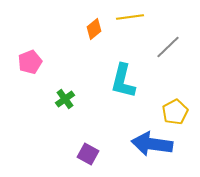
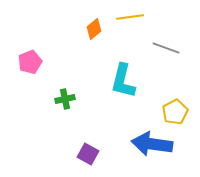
gray line: moved 2 px left, 1 px down; rotated 64 degrees clockwise
green cross: rotated 24 degrees clockwise
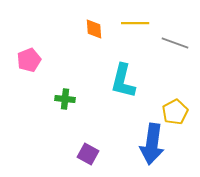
yellow line: moved 5 px right, 6 px down; rotated 8 degrees clockwise
orange diamond: rotated 55 degrees counterclockwise
gray line: moved 9 px right, 5 px up
pink pentagon: moved 1 px left, 2 px up
green cross: rotated 18 degrees clockwise
blue arrow: rotated 90 degrees counterclockwise
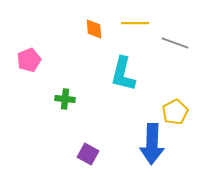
cyan L-shape: moved 7 px up
blue arrow: rotated 6 degrees counterclockwise
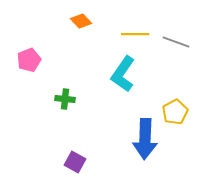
yellow line: moved 11 px down
orange diamond: moved 13 px left, 8 px up; rotated 40 degrees counterclockwise
gray line: moved 1 px right, 1 px up
cyan L-shape: rotated 21 degrees clockwise
blue arrow: moved 7 px left, 5 px up
purple square: moved 13 px left, 8 px down
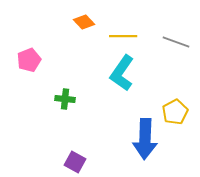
orange diamond: moved 3 px right, 1 px down
yellow line: moved 12 px left, 2 px down
cyan L-shape: moved 1 px left, 1 px up
